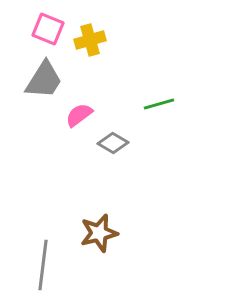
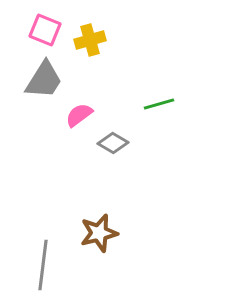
pink square: moved 3 px left, 1 px down
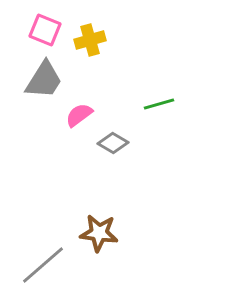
brown star: rotated 21 degrees clockwise
gray line: rotated 42 degrees clockwise
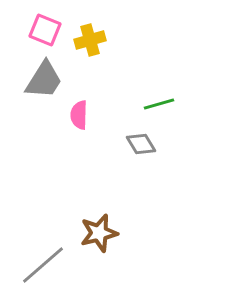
pink semicircle: rotated 52 degrees counterclockwise
gray diamond: moved 28 px right, 1 px down; rotated 28 degrees clockwise
brown star: rotated 21 degrees counterclockwise
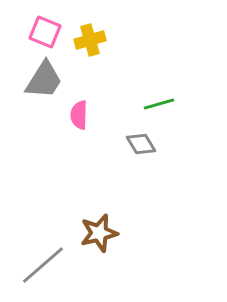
pink square: moved 2 px down
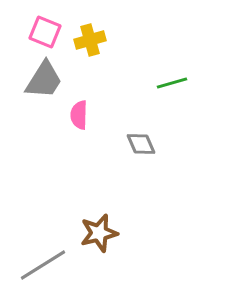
green line: moved 13 px right, 21 px up
gray diamond: rotated 8 degrees clockwise
gray line: rotated 9 degrees clockwise
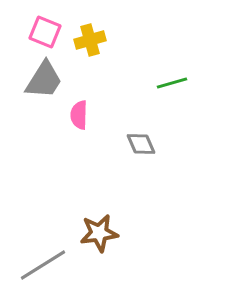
brown star: rotated 6 degrees clockwise
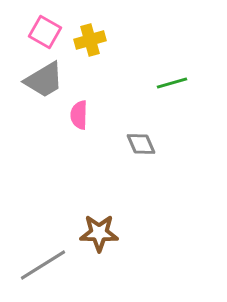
pink square: rotated 8 degrees clockwise
gray trapezoid: rotated 27 degrees clockwise
brown star: rotated 9 degrees clockwise
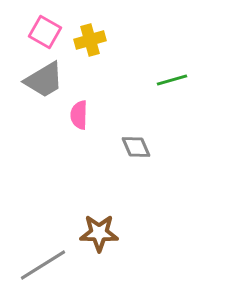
green line: moved 3 px up
gray diamond: moved 5 px left, 3 px down
